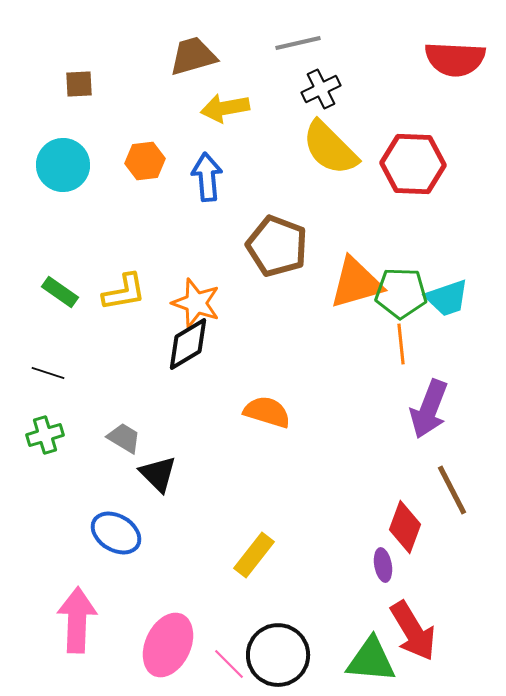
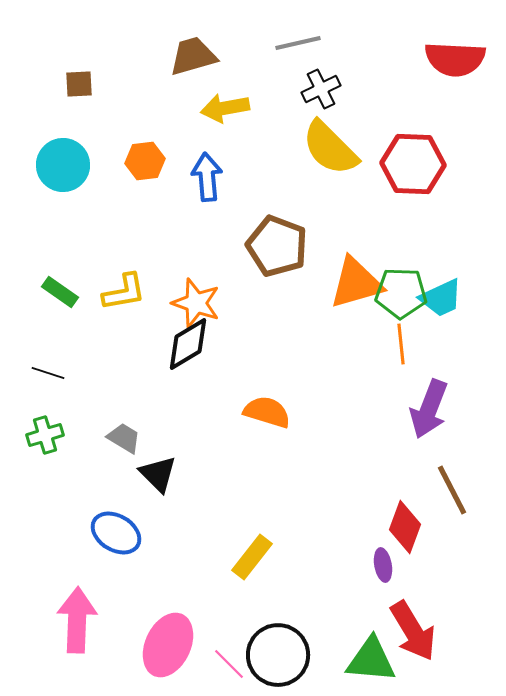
cyan trapezoid: moved 6 px left; rotated 6 degrees counterclockwise
yellow rectangle: moved 2 px left, 2 px down
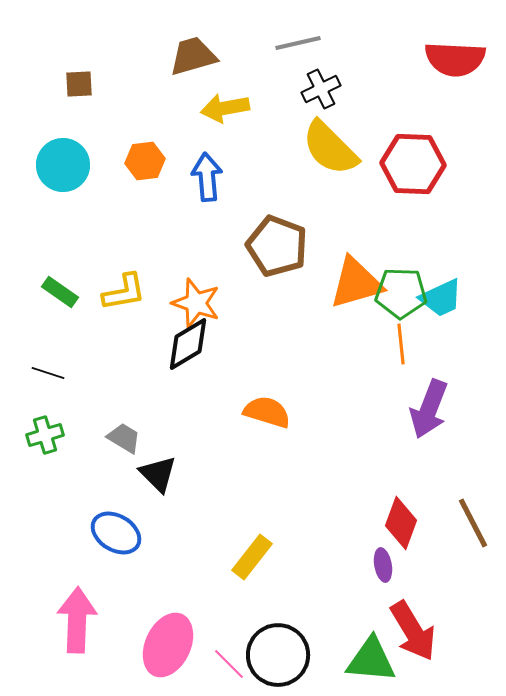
brown line: moved 21 px right, 33 px down
red diamond: moved 4 px left, 4 px up
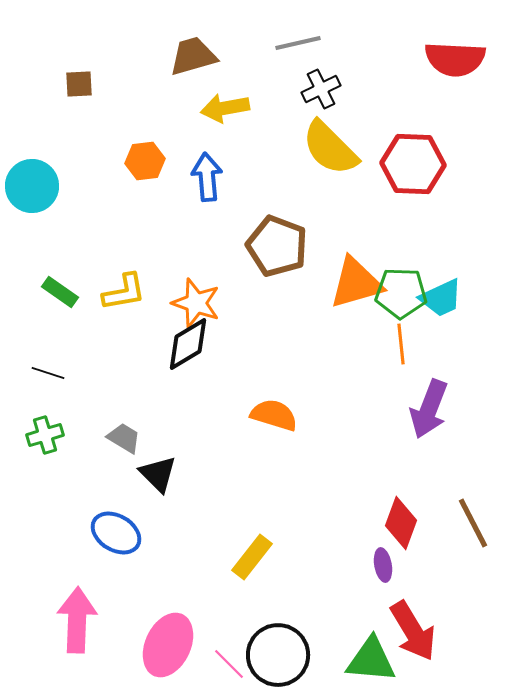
cyan circle: moved 31 px left, 21 px down
orange semicircle: moved 7 px right, 3 px down
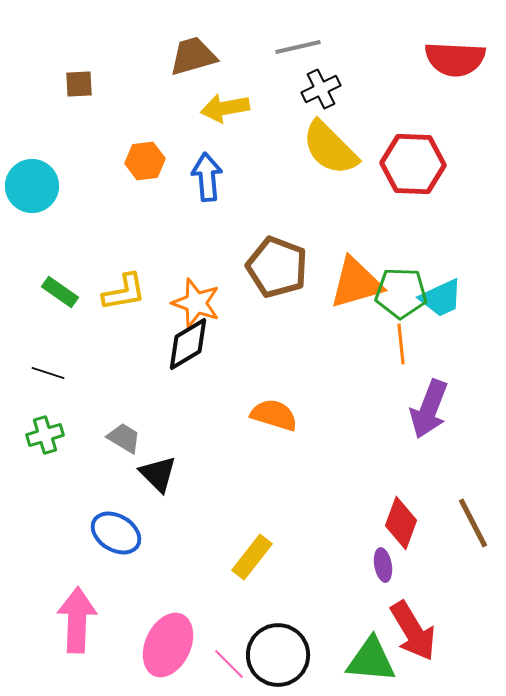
gray line: moved 4 px down
brown pentagon: moved 21 px down
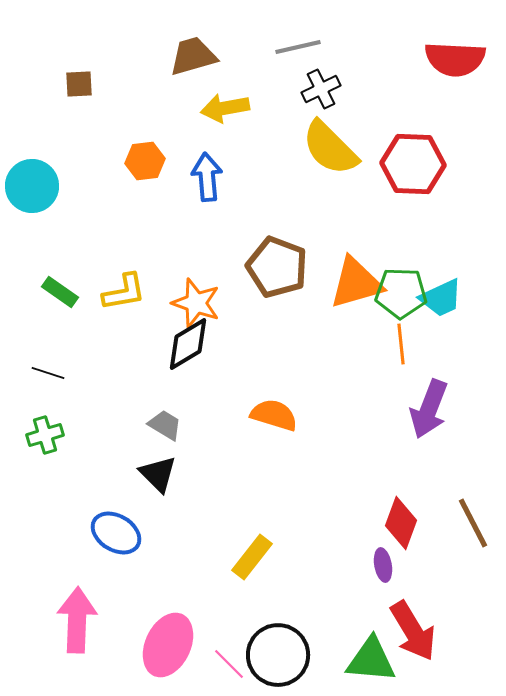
gray trapezoid: moved 41 px right, 13 px up
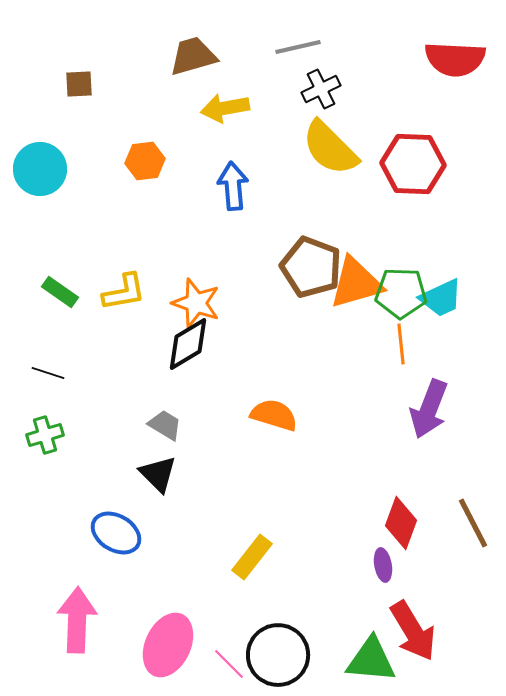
blue arrow: moved 26 px right, 9 px down
cyan circle: moved 8 px right, 17 px up
brown pentagon: moved 34 px right
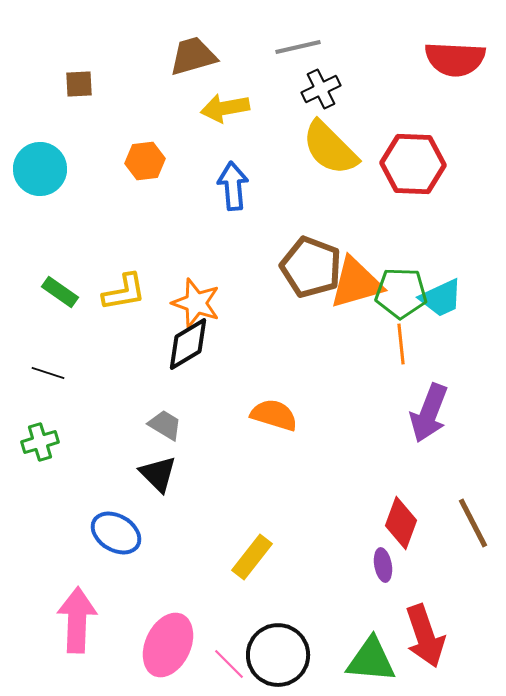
purple arrow: moved 4 px down
green cross: moved 5 px left, 7 px down
red arrow: moved 12 px right, 5 px down; rotated 12 degrees clockwise
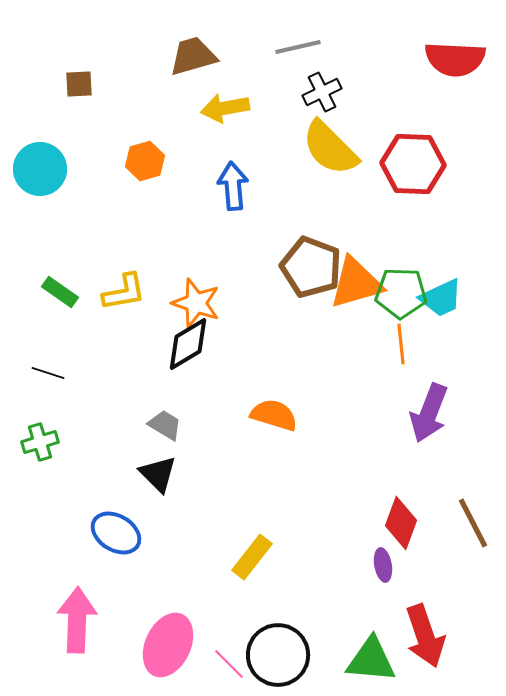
black cross: moved 1 px right, 3 px down
orange hexagon: rotated 9 degrees counterclockwise
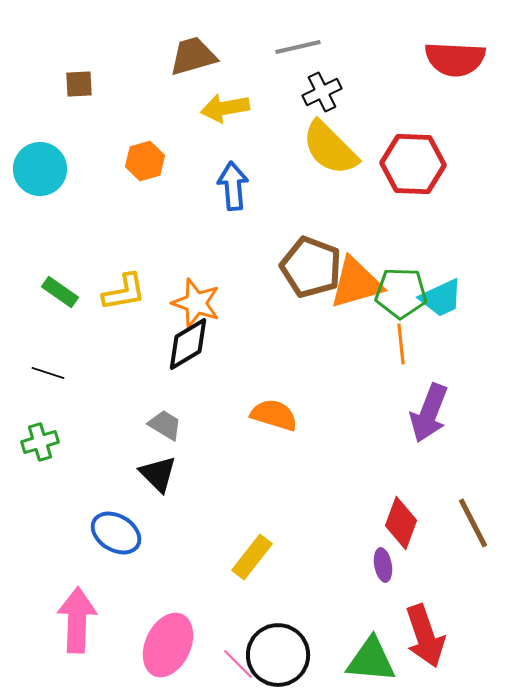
pink line: moved 9 px right
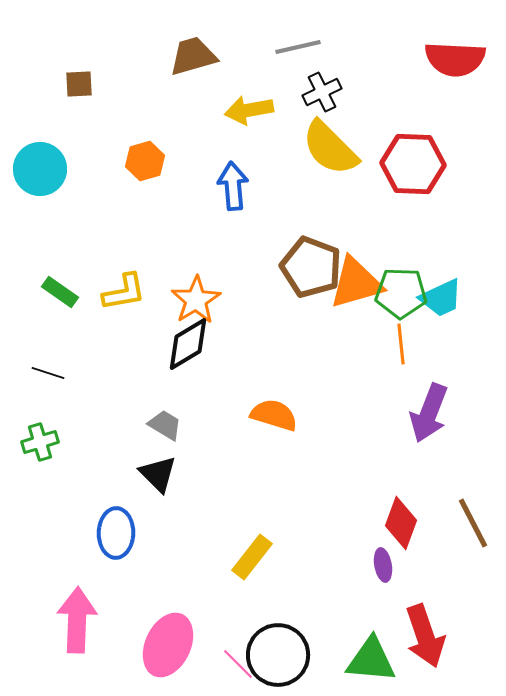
yellow arrow: moved 24 px right, 2 px down
orange star: moved 3 px up; rotated 21 degrees clockwise
blue ellipse: rotated 60 degrees clockwise
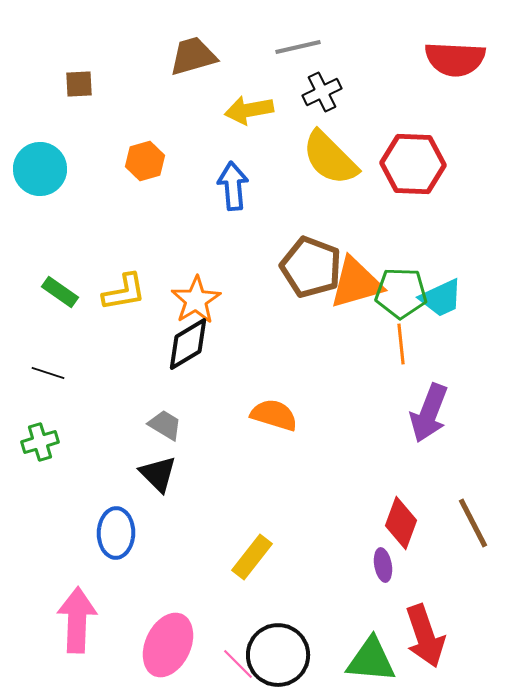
yellow semicircle: moved 10 px down
